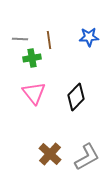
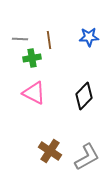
pink triangle: rotated 25 degrees counterclockwise
black diamond: moved 8 px right, 1 px up
brown cross: moved 3 px up; rotated 10 degrees counterclockwise
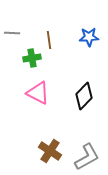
gray line: moved 8 px left, 6 px up
pink triangle: moved 4 px right
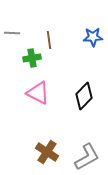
blue star: moved 4 px right
brown cross: moved 3 px left, 1 px down
